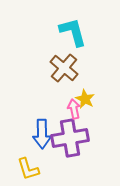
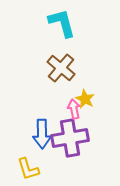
cyan L-shape: moved 11 px left, 9 px up
brown cross: moved 3 px left
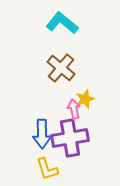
cyan L-shape: rotated 36 degrees counterclockwise
yellow star: rotated 24 degrees clockwise
yellow L-shape: moved 19 px right
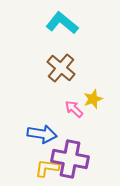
yellow star: moved 8 px right
pink arrow: rotated 36 degrees counterclockwise
blue arrow: rotated 80 degrees counterclockwise
purple cross: moved 21 px down; rotated 21 degrees clockwise
yellow L-shape: moved 1 px up; rotated 115 degrees clockwise
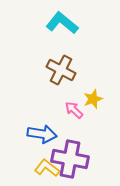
brown cross: moved 2 px down; rotated 12 degrees counterclockwise
pink arrow: moved 1 px down
yellow L-shape: rotated 30 degrees clockwise
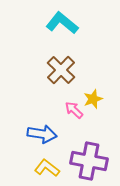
brown cross: rotated 16 degrees clockwise
purple cross: moved 19 px right, 2 px down
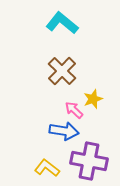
brown cross: moved 1 px right, 1 px down
blue arrow: moved 22 px right, 3 px up
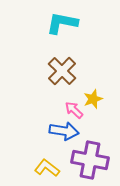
cyan L-shape: rotated 28 degrees counterclockwise
purple cross: moved 1 px right, 1 px up
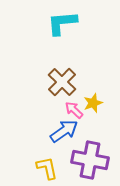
cyan L-shape: rotated 16 degrees counterclockwise
brown cross: moved 11 px down
yellow star: moved 4 px down
blue arrow: rotated 44 degrees counterclockwise
yellow L-shape: rotated 40 degrees clockwise
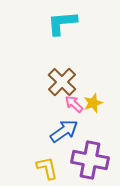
pink arrow: moved 6 px up
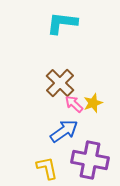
cyan L-shape: rotated 12 degrees clockwise
brown cross: moved 2 px left, 1 px down
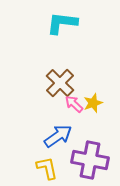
blue arrow: moved 6 px left, 5 px down
